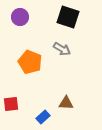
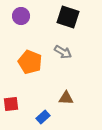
purple circle: moved 1 px right, 1 px up
gray arrow: moved 1 px right, 3 px down
brown triangle: moved 5 px up
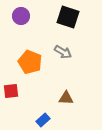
red square: moved 13 px up
blue rectangle: moved 3 px down
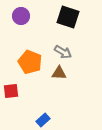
brown triangle: moved 7 px left, 25 px up
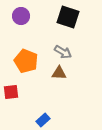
orange pentagon: moved 4 px left, 1 px up
red square: moved 1 px down
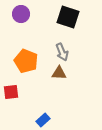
purple circle: moved 2 px up
gray arrow: moved 1 px left; rotated 36 degrees clockwise
